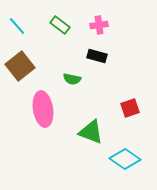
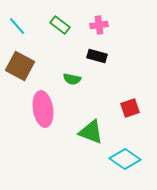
brown square: rotated 24 degrees counterclockwise
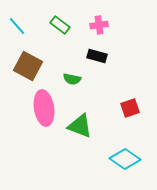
brown square: moved 8 px right
pink ellipse: moved 1 px right, 1 px up
green triangle: moved 11 px left, 6 px up
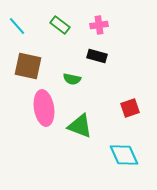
brown square: rotated 16 degrees counterclockwise
cyan diamond: moved 1 px left, 4 px up; rotated 32 degrees clockwise
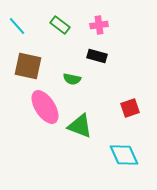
pink ellipse: moved 1 px right, 1 px up; rotated 24 degrees counterclockwise
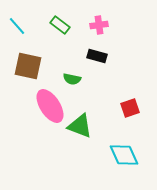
pink ellipse: moved 5 px right, 1 px up
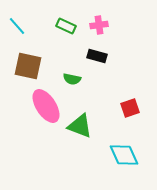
green rectangle: moved 6 px right, 1 px down; rotated 12 degrees counterclockwise
pink ellipse: moved 4 px left
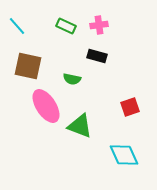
red square: moved 1 px up
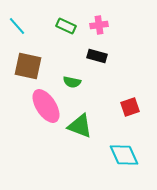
green semicircle: moved 3 px down
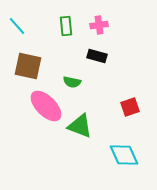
green rectangle: rotated 60 degrees clockwise
pink ellipse: rotated 12 degrees counterclockwise
